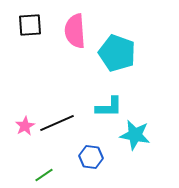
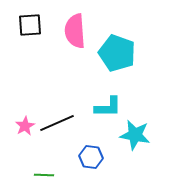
cyan L-shape: moved 1 px left
green line: rotated 36 degrees clockwise
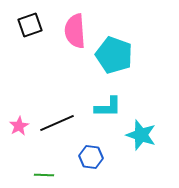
black square: rotated 15 degrees counterclockwise
cyan pentagon: moved 3 px left, 2 px down
pink star: moved 6 px left
cyan star: moved 6 px right; rotated 8 degrees clockwise
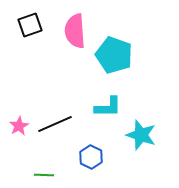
black line: moved 2 px left, 1 px down
blue hexagon: rotated 20 degrees clockwise
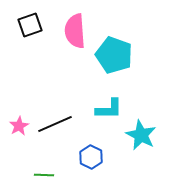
cyan L-shape: moved 1 px right, 2 px down
cyan star: rotated 8 degrees clockwise
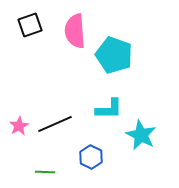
green line: moved 1 px right, 3 px up
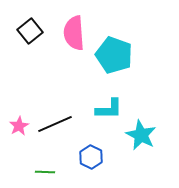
black square: moved 6 px down; rotated 20 degrees counterclockwise
pink semicircle: moved 1 px left, 2 px down
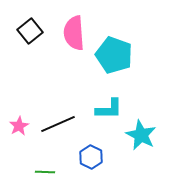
black line: moved 3 px right
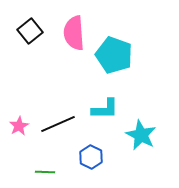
cyan L-shape: moved 4 px left
